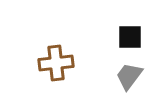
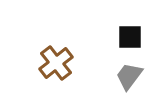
brown cross: rotated 32 degrees counterclockwise
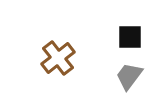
brown cross: moved 2 px right, 5 px up
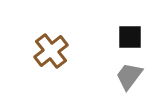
brown cross: moved 7 px left, 7 px up
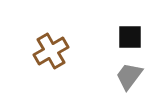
brown cross: rotated 8 degrees clockwise
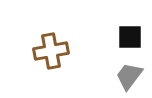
brown cross: rotated 20 degrees clockwise
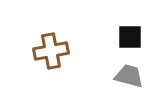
gray trapezoid: rotated 68 degrees clockwise
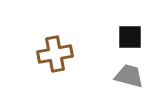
brown cross: moved 4 px right, 3 px down
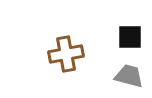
brown cross: moved 11 px right
